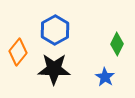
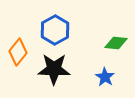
green diamond: moved 1 px left, 1 px up; rotated 70 degrees clockwise
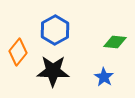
green diamond: moved 1 px left, 1 px up
black star: moved 1 px left, 2 px down
blue star: moved 1 px left
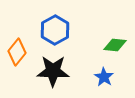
green diamond: moved 3 px down
orange diamond: moved 1 px left
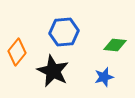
blue hexagon: moved 9 px right, 2 px down; rotated 24 degrees clockwise
black star: rotated 24 degrees clockwise
blue star: rotated 24 degrees clockwise
